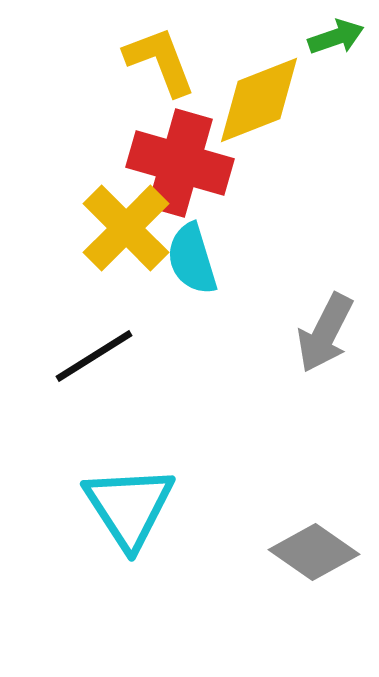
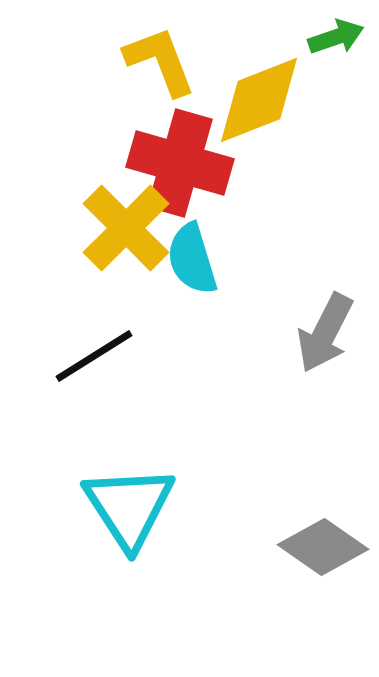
gray diamond: moved 9 px right, 5 px up
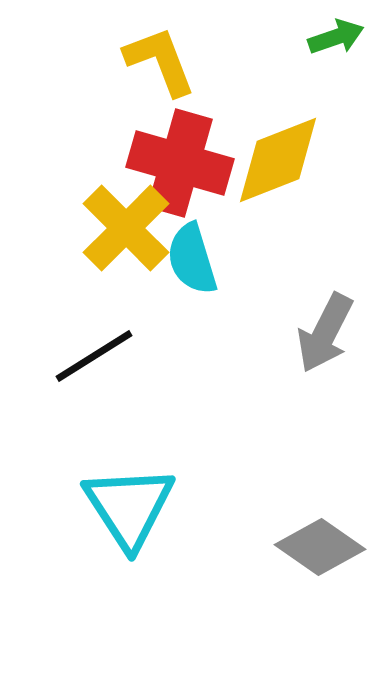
yellow diamond: moved 19 px right, 60 px down
gray diamond: moved 3 px left
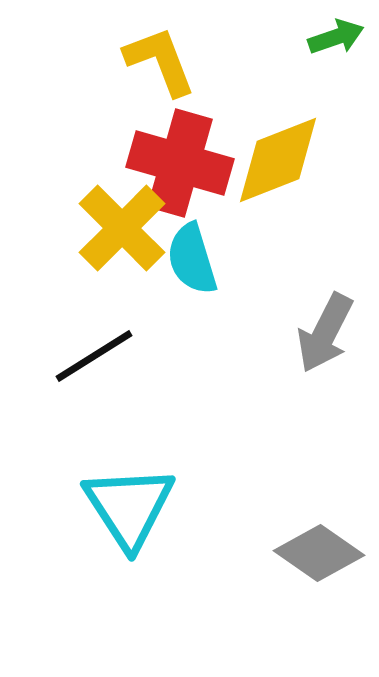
yellow cross: moved 4 px left
gray diamond: moved 1 px left, 6 px down
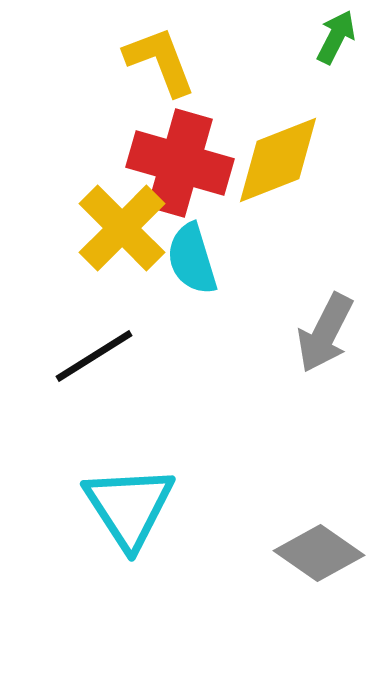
green arrow: rotated 44 degrees counterclockwise
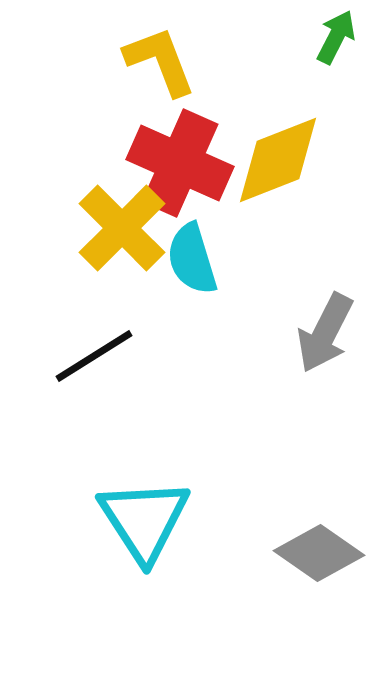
red cross: rotated 8 degrees clockwise
cyan triangle: moved 15 px right, 13 px down
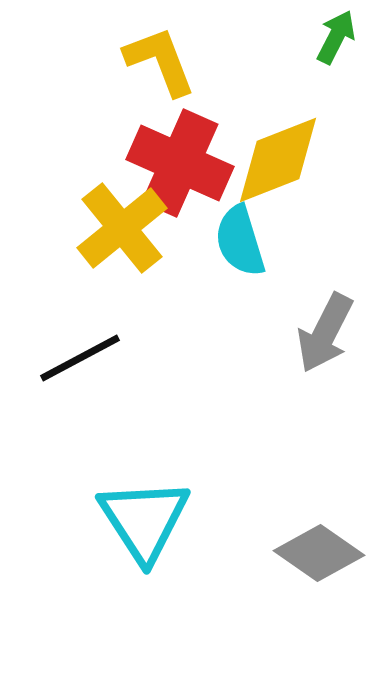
yellow cross: rotated 6 degrees clockwise
cyan semicircle: moved 48 px right, 18 px up
black line: moved 14 px left, 2 px down; rotated 4 degrees clockwise
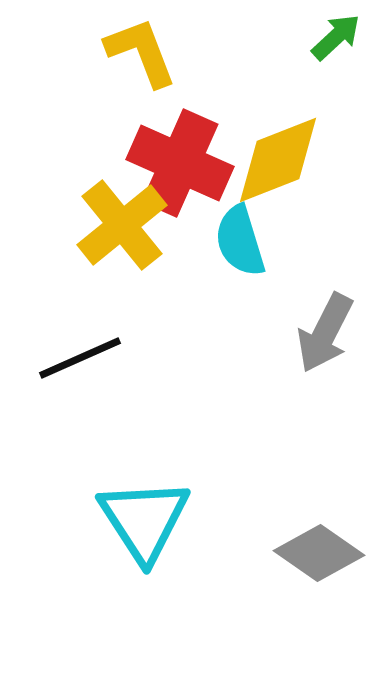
green arrow: rotated 20 degrees clockwise
yellow L-shape: moved 19 px left, 9 px up
yellow cross: moved 3 px up
black line: rotated 4 degrees clockwise
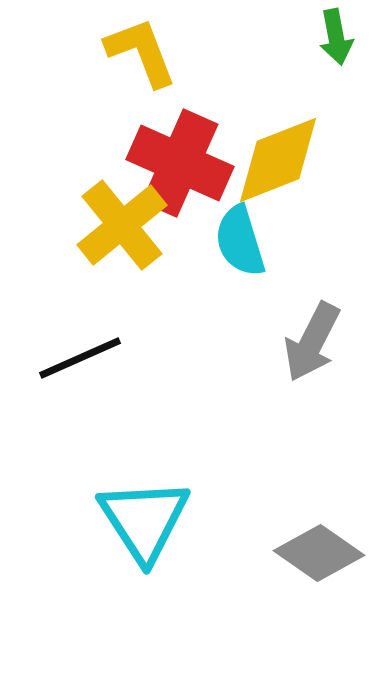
green arrow: rotated 122 degrees clockwise
gray arrow: moved 13 px left, 9 px down
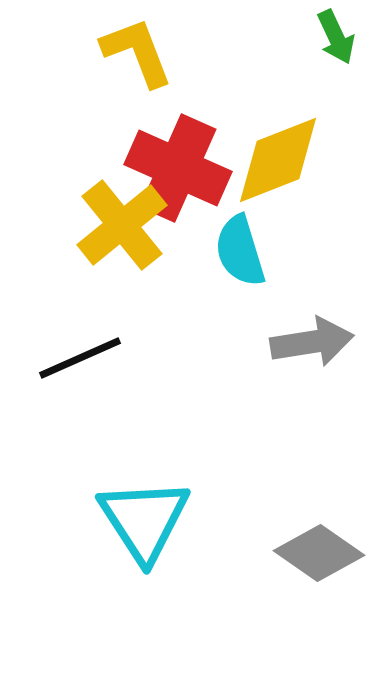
green arrow: rotated 14 degrees counterclockwise
yellow L-shape: moved 4 px left
red cross: moved 2 px left, 5 px down
cyan semicircle: moved 10 px down
gray arrow: rotated 126 degrees counterclockwise
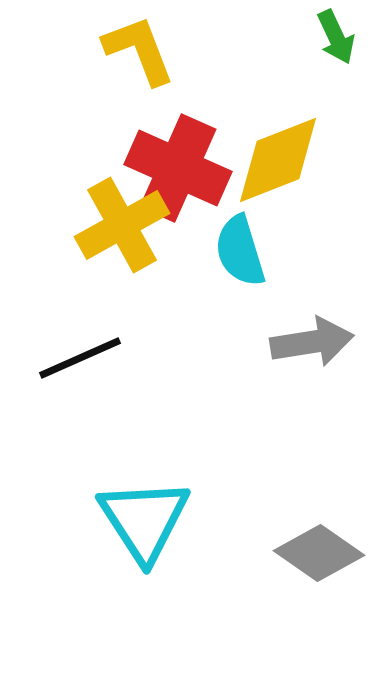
yellow L-shape: moved 2 px right, 2 px up
yellow cross: rotated 10 degrees clockwise
